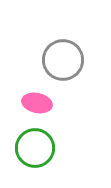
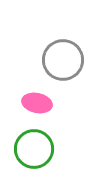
green circle: moved 1 px left, 1 px down
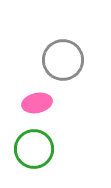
pink ellipse: rotated 24 degrees counterclockwise
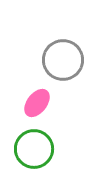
pink ellipse: rotated 40 degrees counterclockwise
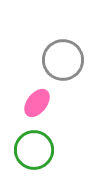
green circle: moved 1 px down
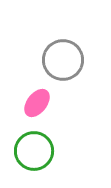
green circle: moved 1 px down
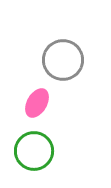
pink ellipse: rotated 8 degrees counterclockwise
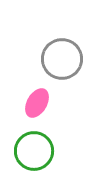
gray circle: moved 1 px left, 1 px up
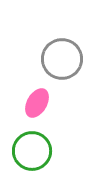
green circle: moved 2 px left
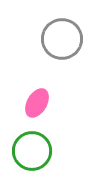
gray circle: moved 20 px up
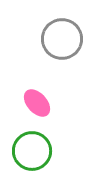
pink ellipse: rotated 72 degrees counterclockwise
